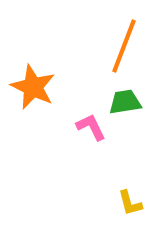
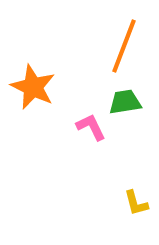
yellow L-shape: moved 6 px right
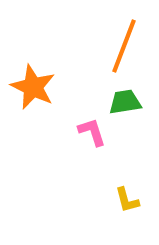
pink L-shape: moved 1 px right, 5 px down; rotated 8 degrees clockwise
yellow L-shape: moved 9 px left, 3 px up
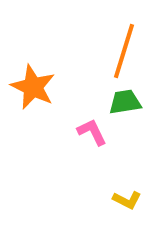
orange line: moved 5 px down; rotated 4 degrees counterclockwise
pink L-shape: rotated 8 degrees counterclockwise
yellow L-shape: rotated 48 degrees counterclockwise
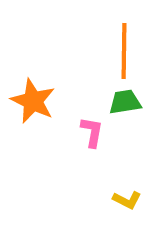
orange line: rotated 16 degrees counterclockwise
orange star: moved 14 px down
pink L-shape: rotated 36 degrees clockwise
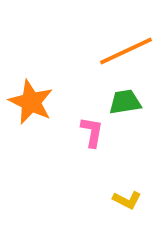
orange line: moved 2 px right; rotated 64 degrees clockwise
orange star: moved 2 px left, 1 px down
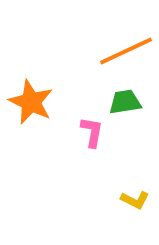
yellow L-shape: moved 8 px right
